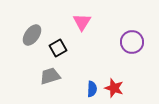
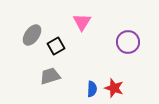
purple circle: moved 4 px left
black square: moved 2 px left, 2 px up
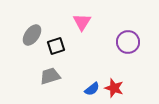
black square: rotated 12 degrees clockwise
blue semicircle: rotated 49 degrees clockwise
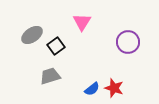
gray ellipse: rotated 20 degrees clockwise
black square: rotated 18 degrees counterclockwise
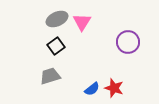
gray ellipse: moved 25 px right, 16 px up; rotated 10 degrees clockwise
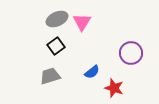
purple circle: moved 3 px right, 11 px down
blue semicircle: moved 17 px up
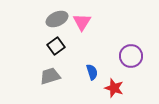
purple circle: moved 3 px down
blue semicircle: rotated 70 degrees counterclockwise
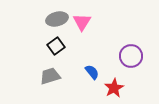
gray ellipse: rotated 10 degrees clockwise
blue semicircle: rotated 21 degrees counterclockwise
red star: rotated 24 degrees clockwise
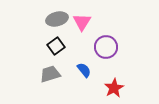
purple circle: moved 25 px left, 9 px up
blue semicircle: moved 8 px left, 2 px up
gray trapezoid: moved 2 px up
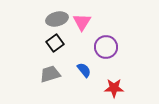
black square: moved 1 px left, 3 px up
red star: rotated 30 degrees clockwise
